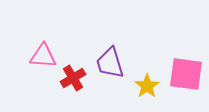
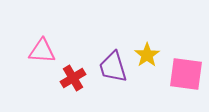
pink triangle: moved 1 px left, 5 px up
purple trapezoid: moved 3 px right, 4 px down
yellow star: moved 31 px up
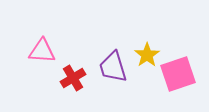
pink square: moved 8 px left; rotated 27 degrees counterclockwise
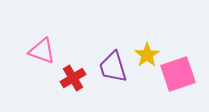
pink triangle: rotated 16 degrees clockwise
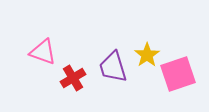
pink triangle: moved 1 px right, 1 px down
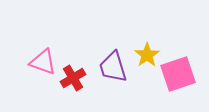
pink triangle: moved 10 px down
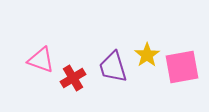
pink triangle: moved 2 px left, 2 px up
pink square: moved 4 px right, 7 px up; rotated 9 degrees clockwise
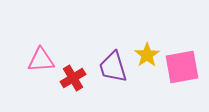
pink triangle: rotated 24 degrees counterclockwise
